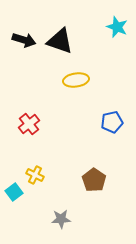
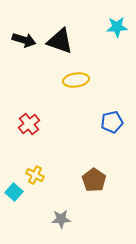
cyan star: rotated 25 degrees counterclockwise
cyan square: rotated 12 degrees counterclockwise
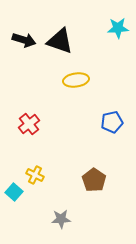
cyan star: moved 1 px right, 1 px down
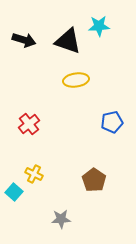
cyan star: moved 19 px left, 2 px up
black triangle: moved 8 px right
yellow cross: moved 1 px left, 1 px up
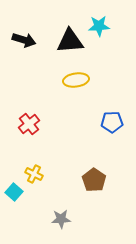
black triangle: moved 2 px right; rotated 24 degrees counterclockwise
blue pentagon: rotated 10 degrees clockwise
